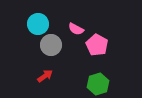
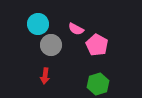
red arrow: rotated 133 degrees clockwise
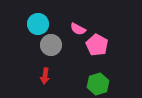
pink semicircle: moved 2 px right
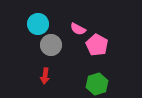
green hexagon: moved 1 px left
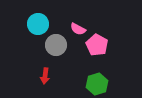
gray circle: moved 5 px right
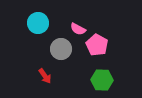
cyan circle: moved 1 px up
gray circle: moved 5 px right, 4 px down
red arrow: rotated 42 degrees counterclockwise
green hexagon: moved 5 px right, 4 px up; rotated 20 degrees clockwise
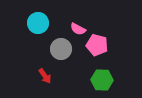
pink pentagon: rotated 15 degrees counterclockwise
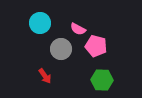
cyan circle: moved 2 px right
pink pentagon: moved 1 px left, 1 px down
